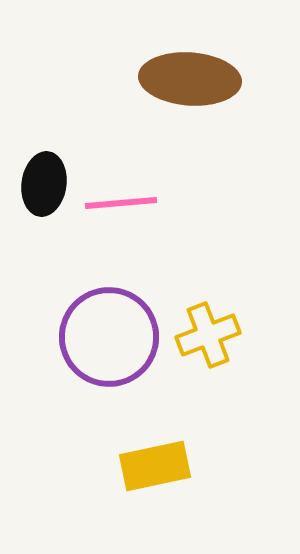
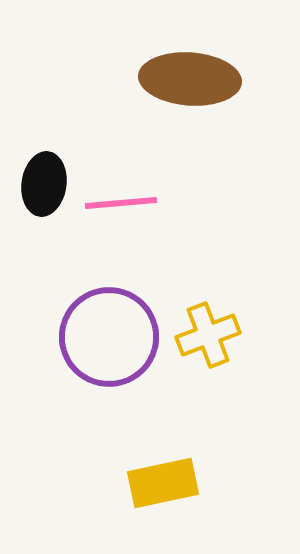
yellow rectangle: moved 8 px right, 17 px down
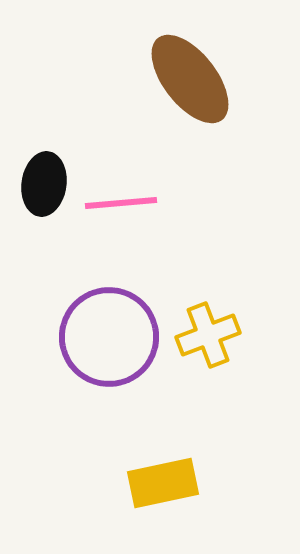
brown ellipse: rotated 48 degrees clockwise
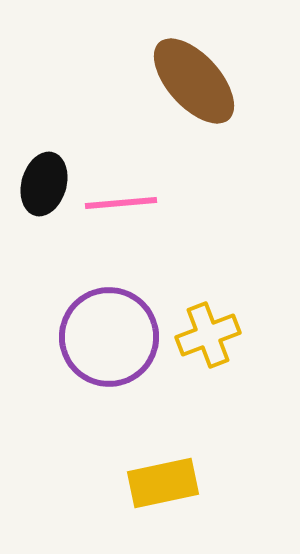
brown ellipse: moved 4 px right, 2 px down; rotated 4 degrees counterclockwise
black ellipse: rotated 8 degrees clockwise
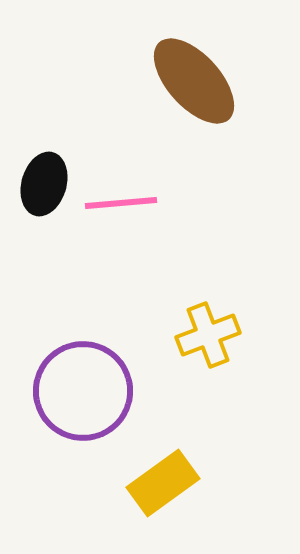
purple circle: moved 26 px left, 54 px down
yellow rectangle: rotated 24 degrees counterclockwise
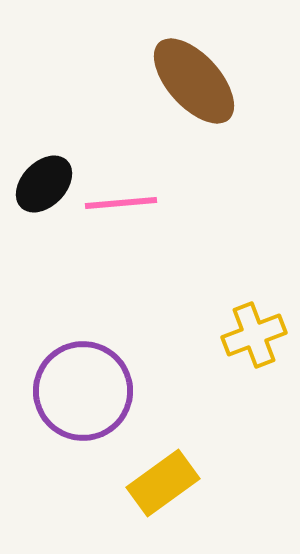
black ellipse: rotated 28 degrees clockwise
yellow cross: moved 46 px right
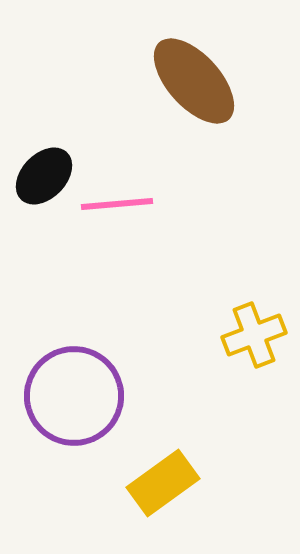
black ellipse: moved 8 px up
pink line: moved 4 px left, 1 px down
purple circle: moved 9 px left, 5 px down
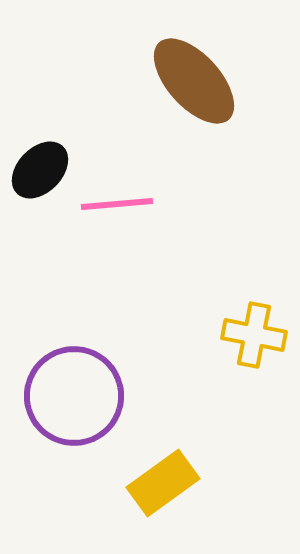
black ellipse: moved 4 px left, 6 px up
yellow cross: rotated 32 degrees clockwise
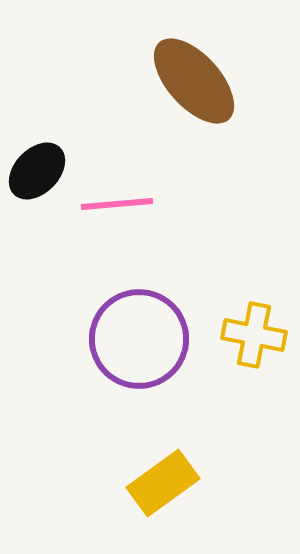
black ellipse: moved 3 px left, 1 px down
purple circle: moved 65 px right, 57 px up
